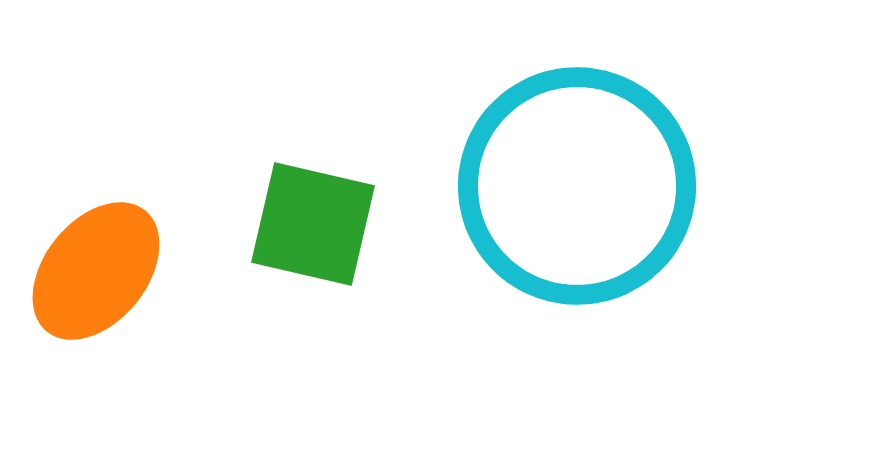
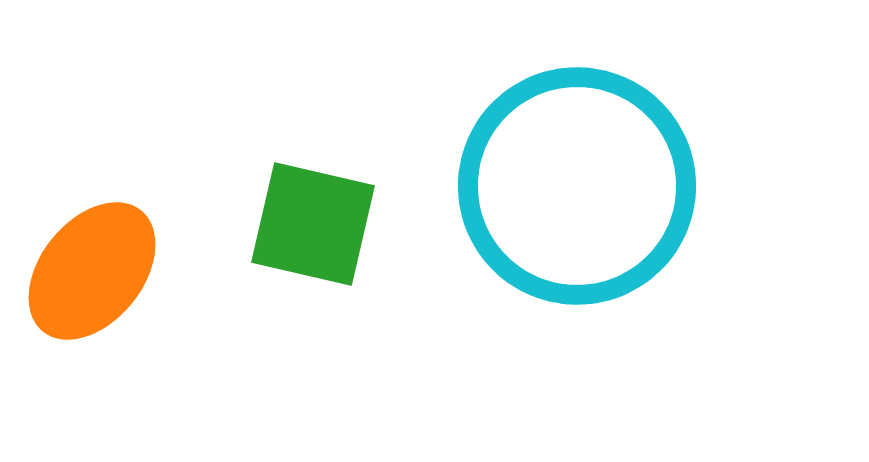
orange ellipse: moved 4 px left
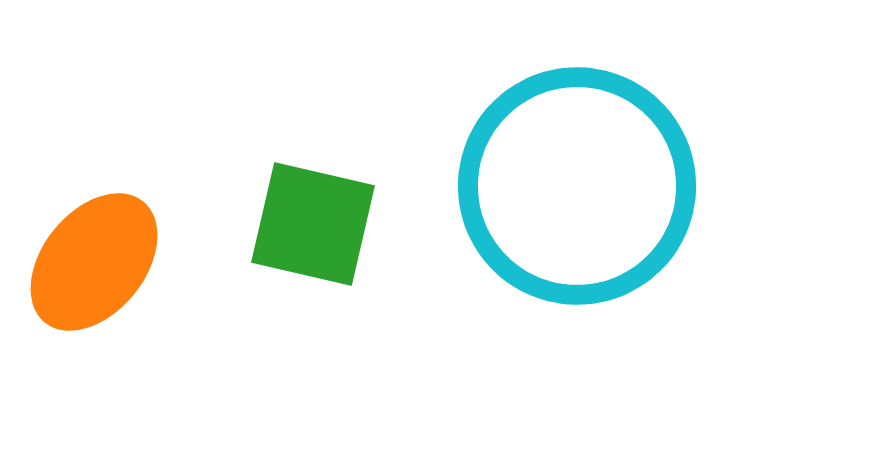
orange ellipse: moved 2 px right, 9 px up
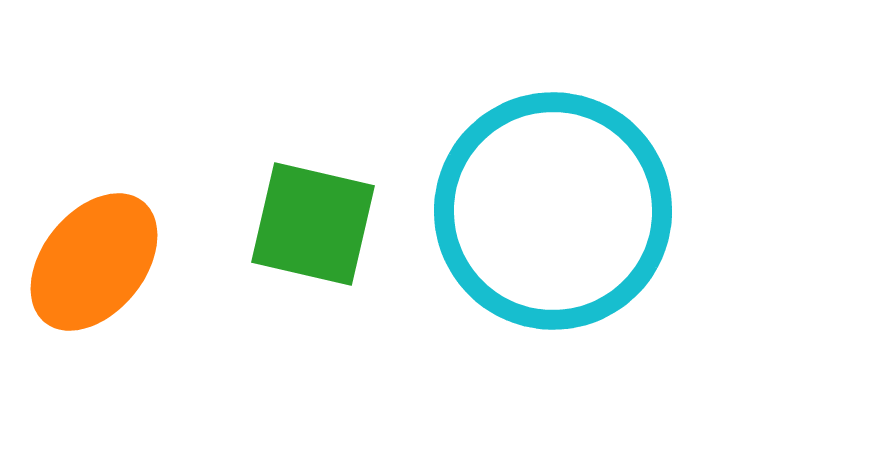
cyan circle: moved 24 px left, 25 px down
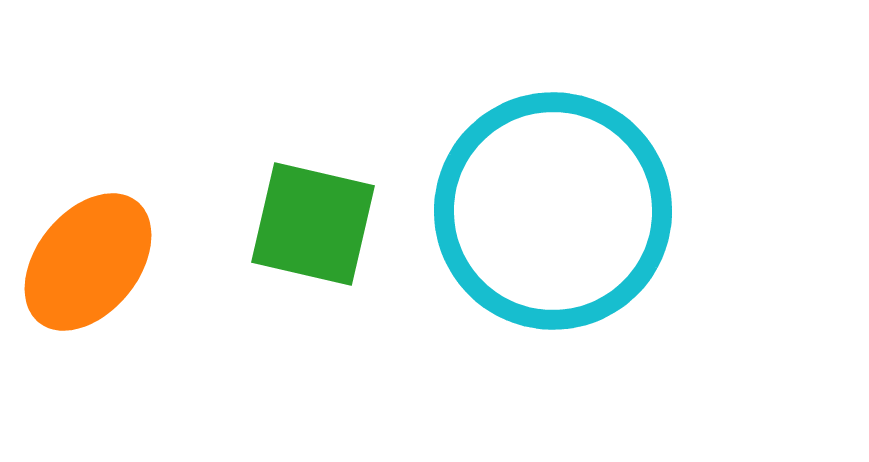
orange ellipse: moved 6 px left
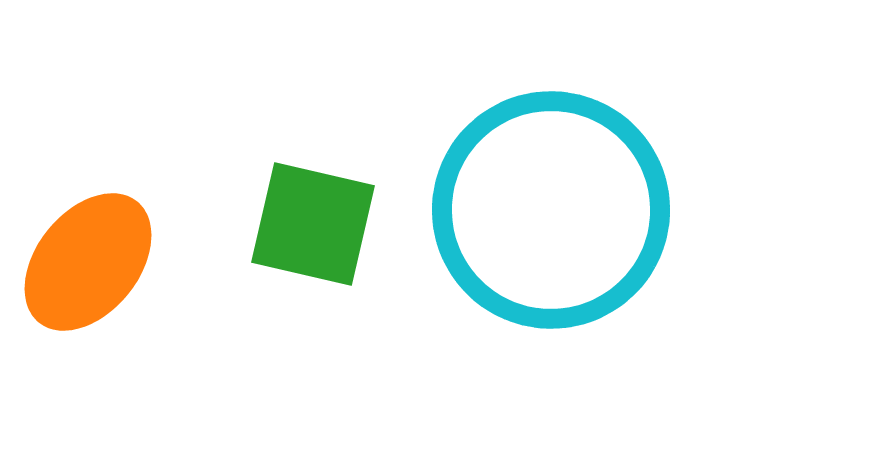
cyan circle: moved 2 px left, 1 px up
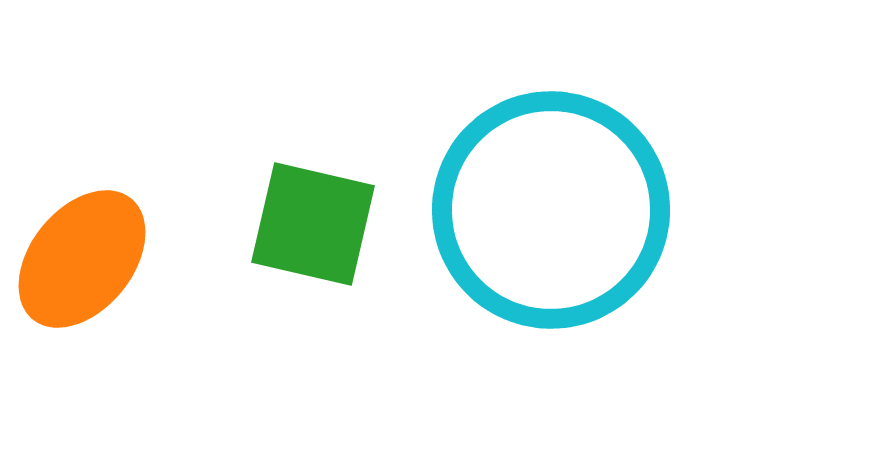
orange ellipse: moved 6 px left, 3 px up
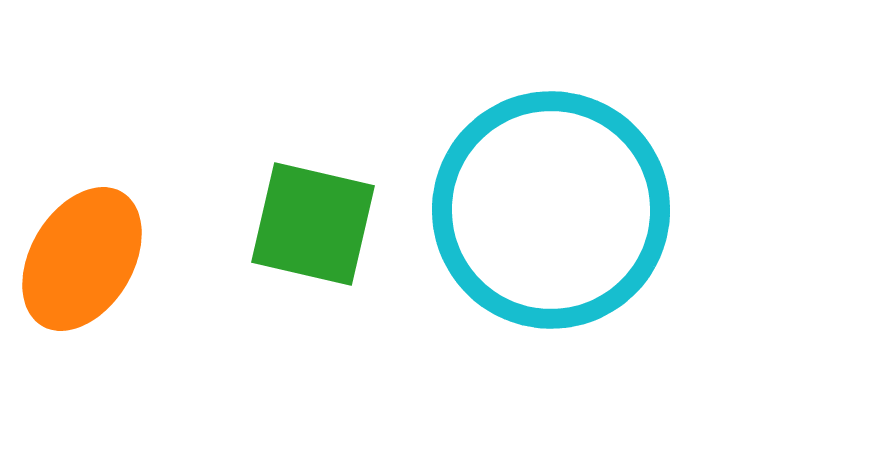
orange ellipse: rotated 8 degrees counterclockwise
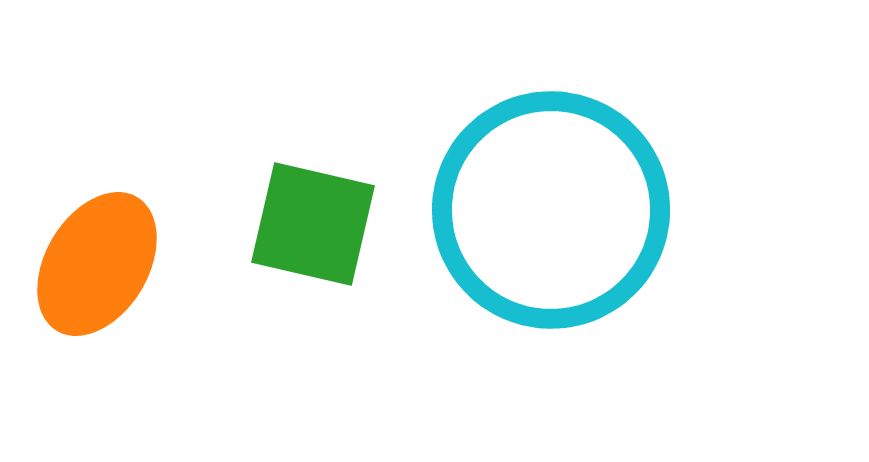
orange ellipse: moved 15 px right, 5 px down
